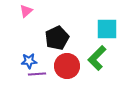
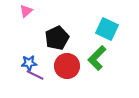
cyan square: rotated 25 degrees clockwise
blue star: moved 2 px down
purple line: moved 2 px left, 1 px down; rotated 30 degrees clockwise
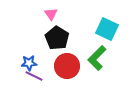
pink triangle: moved 25 px right, 3 px down; rotated 24 degrees counterclockwise
black pentagon: rotated 15 degrees counterclockwise
purple line: moved 1 px left, 1 px down
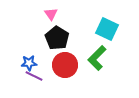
red circle: moved 2 px left, 1 px up
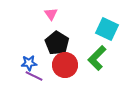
black pentagon: moved 5 px down
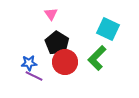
cyan square: moved 1 px right
red circle: moved 3 px up
